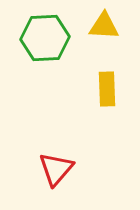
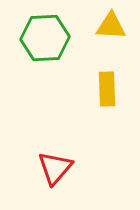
yellow triangle: moved 7 px right
red triangle: moved 1 px left, 1 px up
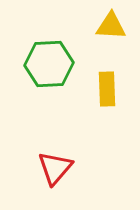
green hexagon: moved 4 px right, 26 px down
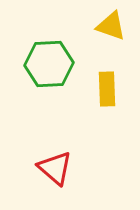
yellow triangle: rotated 16 degrees clockwise
red triangle: rotated 30 degrees counterclockwise
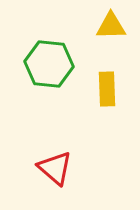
yellow triangle: rotated 20 degrees counterclockwise
green hexagon: rotated 9 degrees clockwise
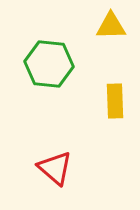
yellow rectangle: moved 8 px right, 12 px down
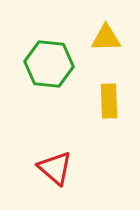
yellow triangle: moved 5 px left, 12 px down
yellow rectangle: moved 6 px left
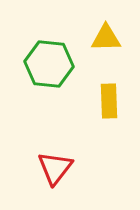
red triangle: rotated 27 degrees clockwise
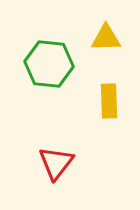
red triangle: moved 1 px right, 5 px up
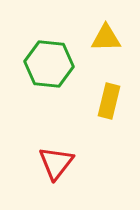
yellow rectangle: rotated 16 degrees clockwise
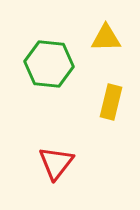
yellow rectangle: moved 2 px right, 1 px down
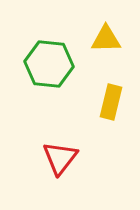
yellow triangle: moved 1 px down
red triangle: moved 4 px right, 5 px up
